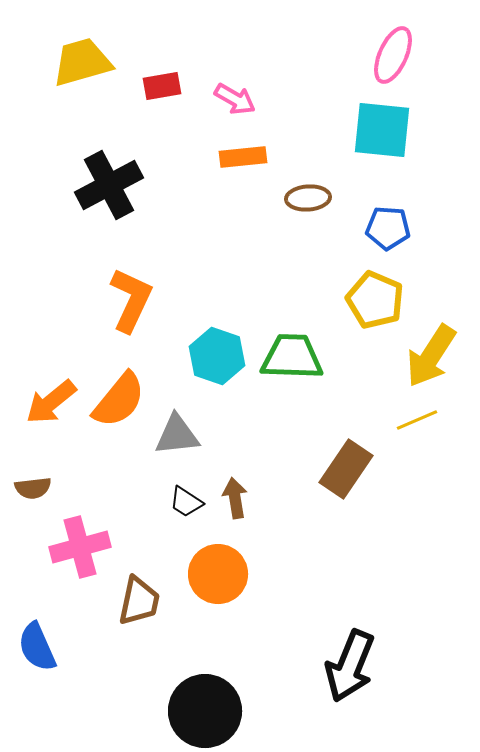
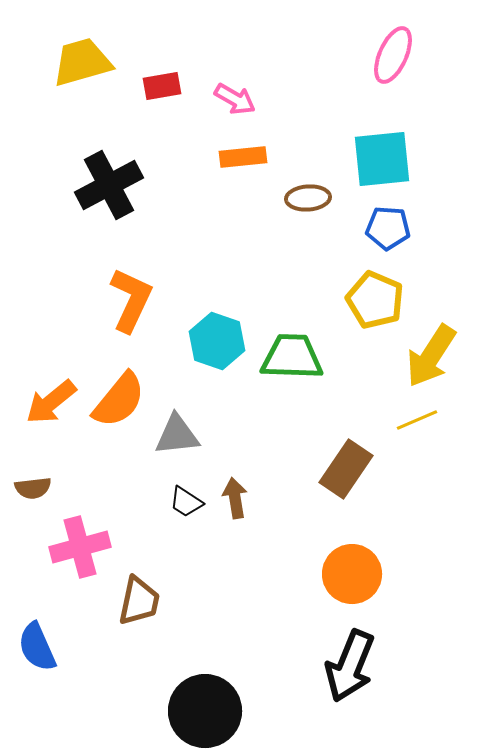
cyan square: moved 29 px down; rotated 12 degrees counterclockwise
cyan hexagon: moved 15 px up
orange circle: moved 134 px right
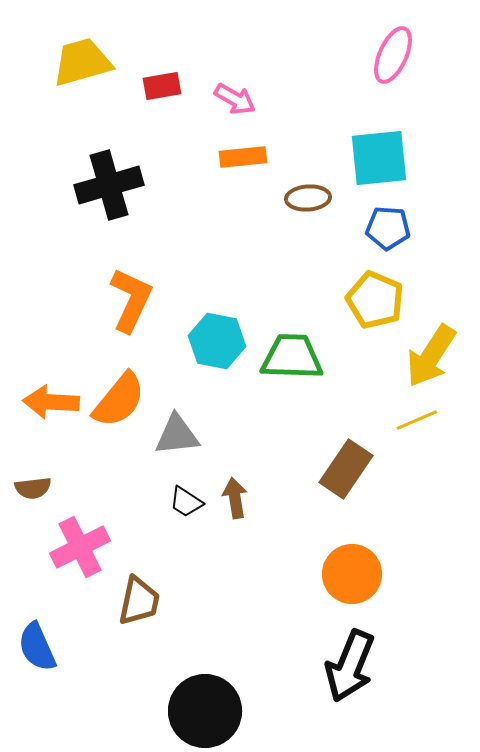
cyan square: moved 3 px left, 1 px up
black cross: rotated 12 degrees clockwise
cyan hexagon: rotated 8 degrees counterclockwise
orange arrow: rotated 42 degrees clockwise
pink cross: rotated 12 degrees counterclockwise
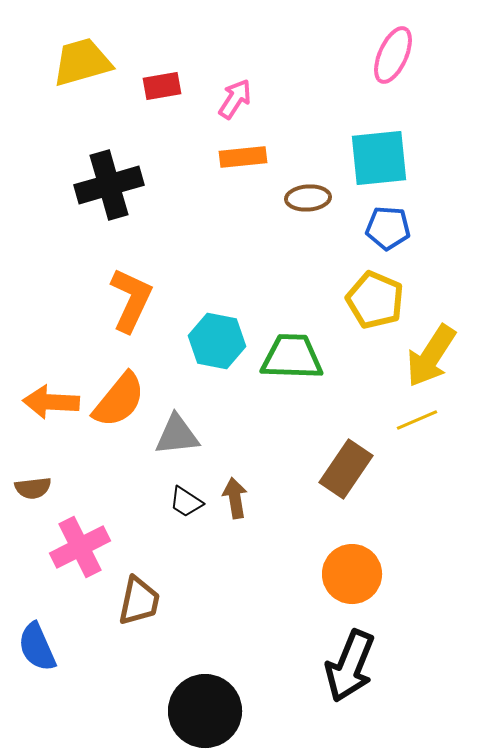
pink arrow: rotated 87 degrees counterclockwise
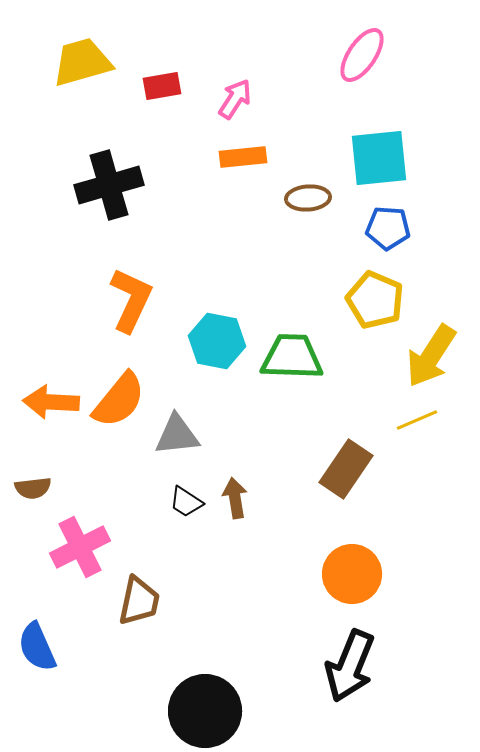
pink ellipse: moved 31 px left; rotated 10 degrees clockwise
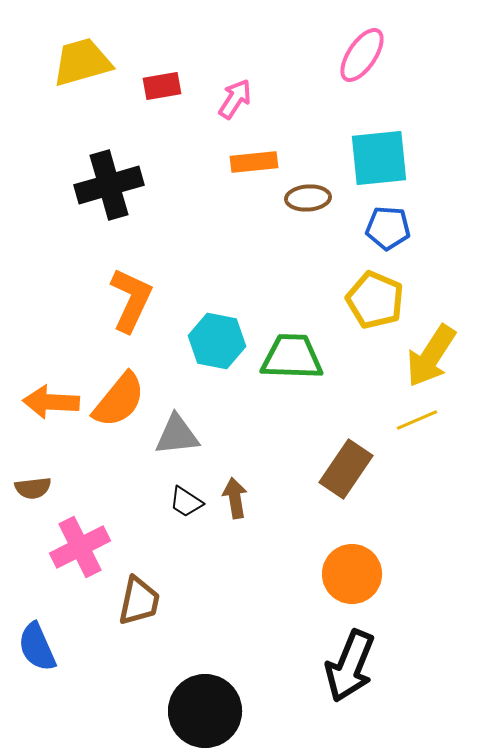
orange rectangle: moved 11 px right, 5 px down
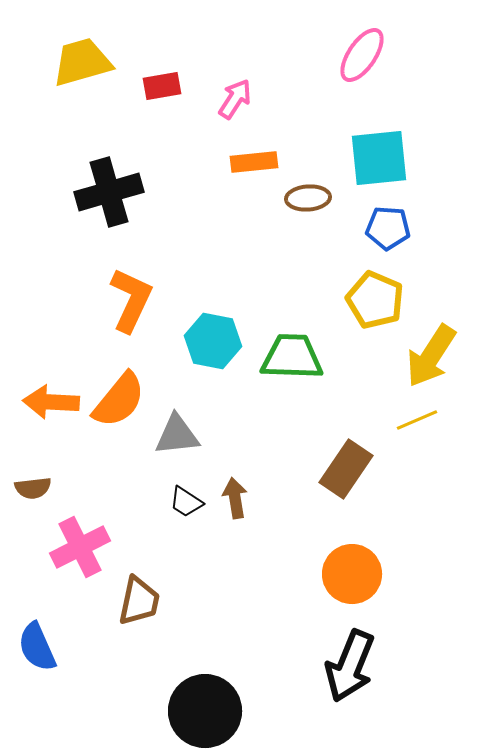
black cross: moved 7 px down
cyan hexagon: moved 4 px left
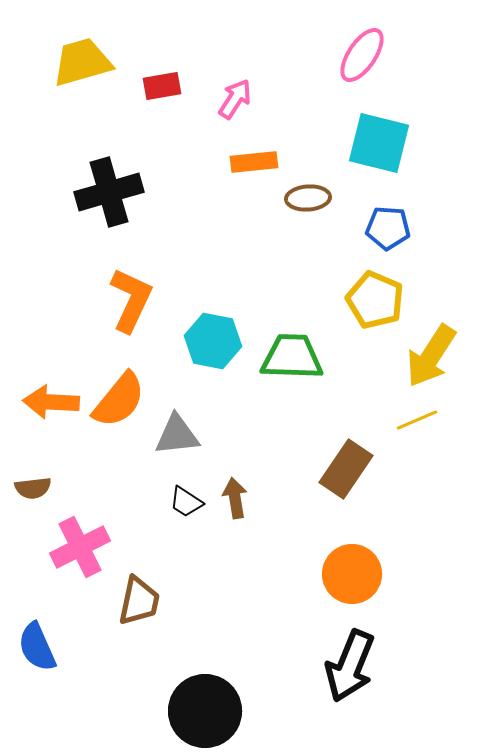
cyan square: moved 15 px up; rotated 20 degrees clockwise
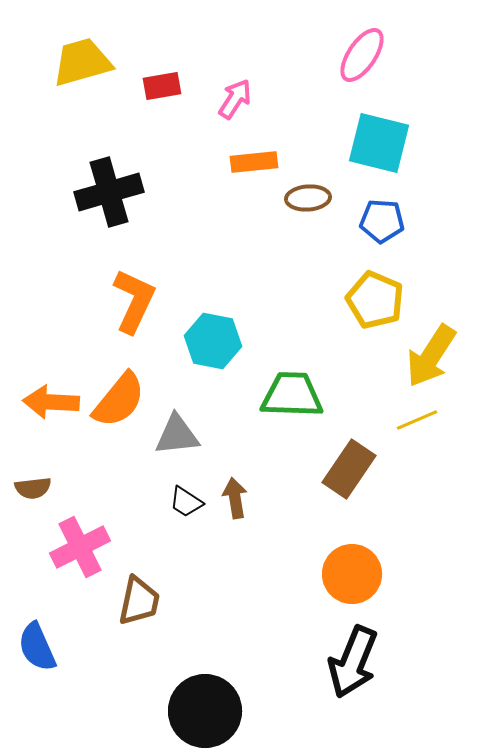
blue pentagon: moved 6 px left, 7 px up
orange L-shape: moved 3 px right, 1 px down
green trapezoid: moved 38 px down
brown rectangle: moved 3 px right
black arrow: moved 3 px right, 4 px up
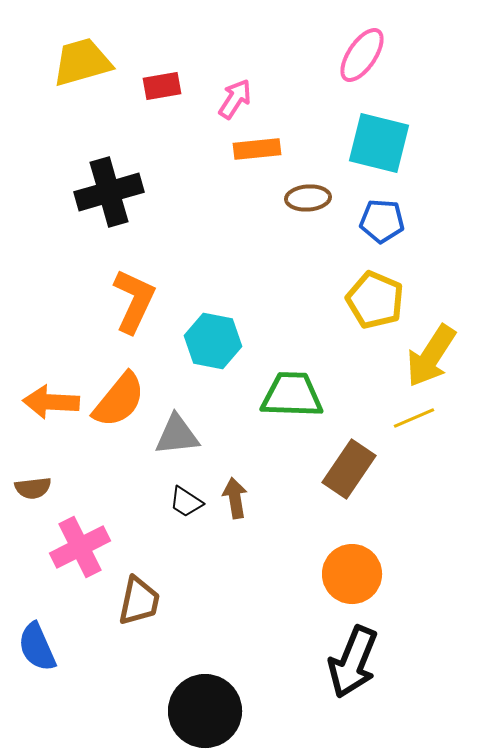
orange rectangle: moved 3 px right, 13 px up
yellow line: moved 3 px left, 2 px up
